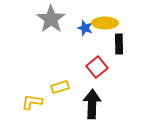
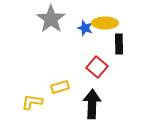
red square: rotated 10 degrees counterclockwise
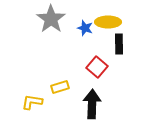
yellow ellipse: moved 3 px right, 1 px up
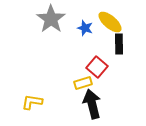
yellow ellipse: moved 2 px right; rotated 40 degrees clockwise
yellow rectangle: moved 23 px right, 4 px up
black arrow: rotated 16 degrees counterclockwise
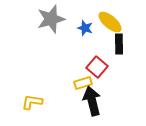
gray star: rotated 20 degrees clockwise
black arrow: moved 3 px up
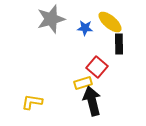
blue star: rotated 14 degrees counterclockwise
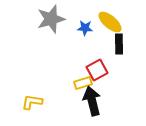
red square: moved 3 px down; rotated 20 degrees clockwise
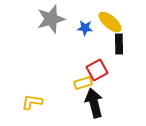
black arrow: moved 2 px right, 2 px down
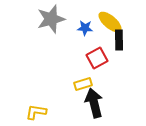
black rectangle: moved 4 px up
red square: moved 12 px up
yellow rectangle: moved 1 px down
yellow L-shape: moved 4 px right, 10 px down
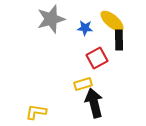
yellow ellipse: moved 2 px right, 1 px up
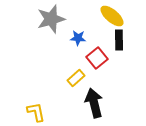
yellow ellipse: moved 5 px up
blue star: moved 7 px left, 10 px down
red square: rotated 10 degrees counterclockwise
yellow rectangle: moved 7 px left, 6 px up; rotated 24 degrees counterclockwise
yellow L-shape: rotated 70 degrees clockwise
